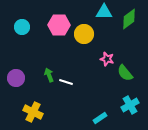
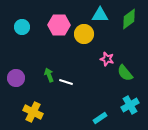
cyan triangle: moved 4 px left, 3 px down
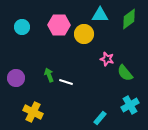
cyan rectangle: rotated 16 degrees counterclockwise
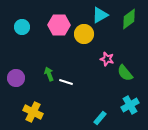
cyan triangle: rotated 30 degrees counterclockwise
green arrow: moved 1 px up
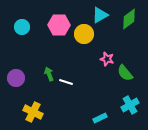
cyan rectangle: rotated 24 degrees clockwise
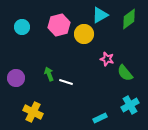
pink hexagon: rotated 15 degrees counterclockwise
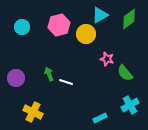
yellow circle: moved 2 px right
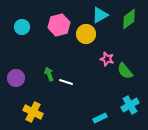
green semicircle: moved 2 px up
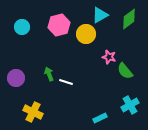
pink star: moved 2 px right, 2 px up
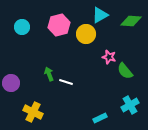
green diamond: moved 2 px right, 2 px down; rotated 40 degrees clockwise
purple circle: moved 5 px left, 5 px down
